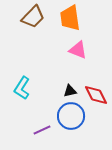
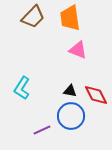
black triangle: rotated 24 degrees clockwise
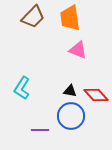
red diamond: rotated 15 degrees counterclockwise
purple line: moved 2 px left; rotated 24 degrees clockwise
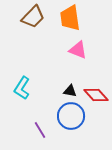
purple line: rotated 60 degrees clockwise
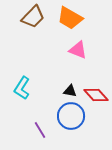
orange trapezoid: rotated 52 degrees counterclockwise
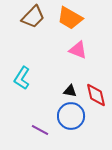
cyan L-shape: moved 10 px up
red diamond: rotated 30 degrees clockwise
purple line: rotated 30 degrees counterclockwise
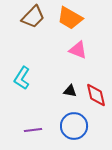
blue circle: moved 3 px right, 10 px down
purple line: moved 7 px left; rotated 36 degrees counterclockwise
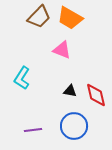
brown trapezoid: moved 6 px right
pink triangle: moved 16 px left
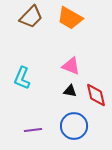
brown trapezoid: moved 8 px left
pink triangle: moved 9 px right, 16 px down
cyan L-shape: rotated 10 degrees counterclockwise
